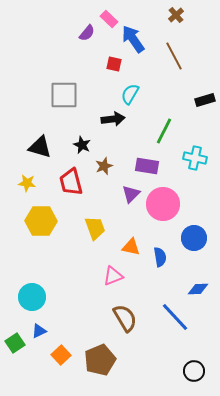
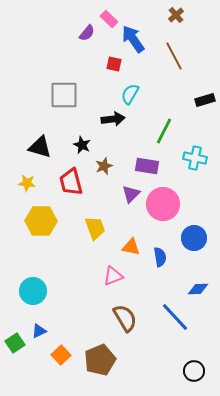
cyan circle: moved 1 px right, 6 px up
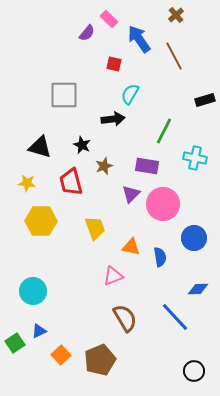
blue arrow: moved 6 px right
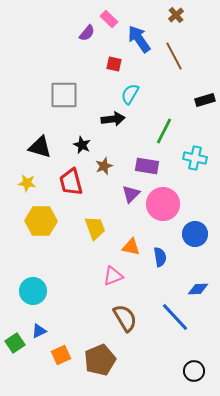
blue circle: moved 1 px right, 4 px up
orange square: rotated 18 degrees clockwise
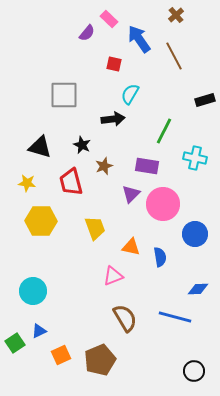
blue line: rotated 32 degrees counterclockwise
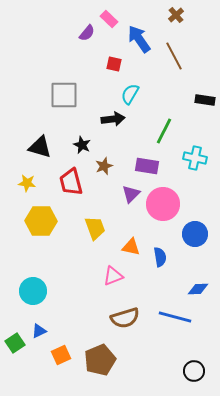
black rectangle: rotated 24 degrees clockwise
brown semicircle: rotated 104 degrees clockwise
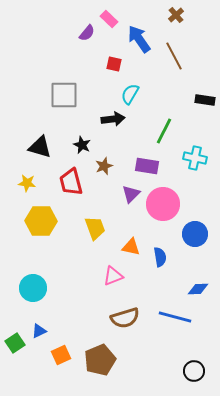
cyan circle: moved 3 px up
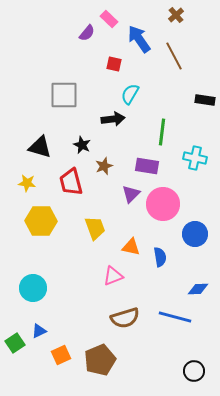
green line: moved 2 px left, 1 px down; rotated 20 degrees counterclockwise
